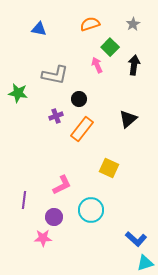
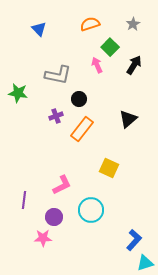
blue triangle: rotated 35 degrees clockwise
black arrow: rotated 24 degrees clockwise
gray L-shape: moved 3 px right
blue L-shape: moved 2 px left, 1 px down; rotated 90 degrees counterclockwise
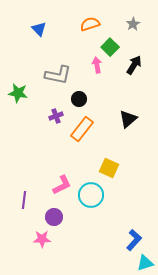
pink arrow: rotated 14 degrees clockwise
cyan circle: moved 15 px up
pink star: moved 1 px left, 1 px down
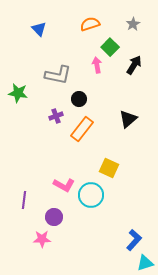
pink L-shape: moved 2 px right; rotated 55 degrees clockwise
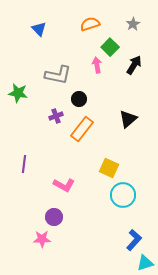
cyan circle: moved 32 px right
purple line: moved 36 px up
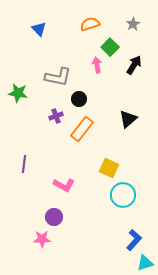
gray L-shape: moved 2 px down
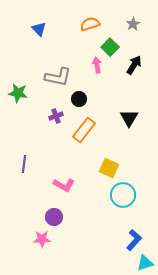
black triangle: moved 1 px right, 1 px up; rotated 18 degrees counterclockwise
orange rectangle: moved 2 px right, 1 px down
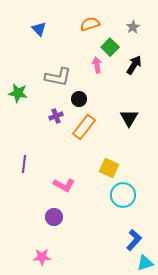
gray star: moved 3 px down
orange rectangle: moved 3 px up
pink star: moved 18 px down
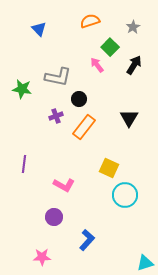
orange semicircle: moved 3 px up
pink arrow: rotated 28 degrees counterclockwise
green star: moved 4 px right, 4 px up
cyan circle: moved 2 px right
blue L-shape: moved 47 px left
